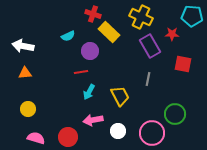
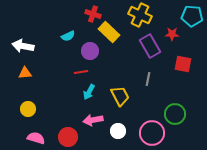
yellow cross: moved 1 px left, 2 px up
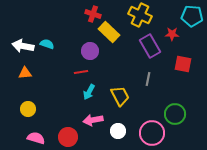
cyan semicircle: moved 21 px left, 8 px down; rotated 136 degrees counterclockwise
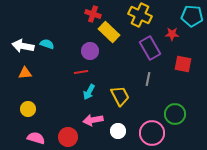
purple rectangle: moved 2 px down
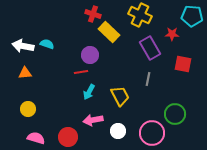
purple circle: moved 4 px down
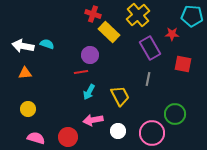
yellow cross: moved 2 px left; rotated 25 degrees clockwise
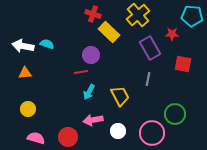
purple circle: moved 1 px right
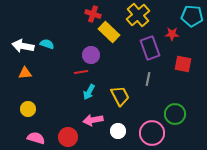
purple rectangle: rotated 10 degrees clockwise
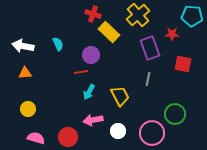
cyan semicircle: moved 11 px right; rotated 48 degrees clockwise
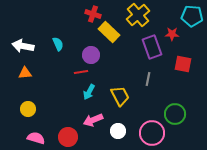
purple rectangle: moved 2 px right, 1 px up
pink arrow: rotated 12 degrees counterclockwise
